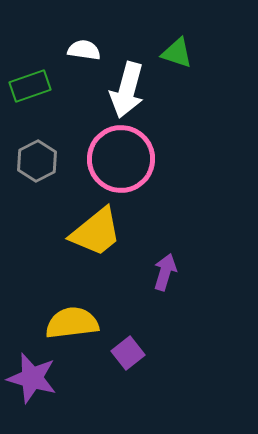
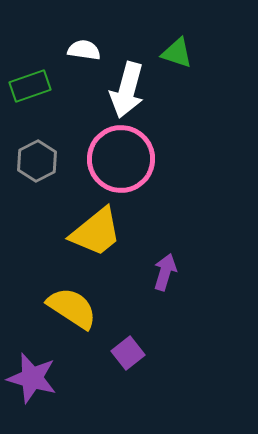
yellow semicircle: moved 15 px up; rotated 40 degrees clockwise
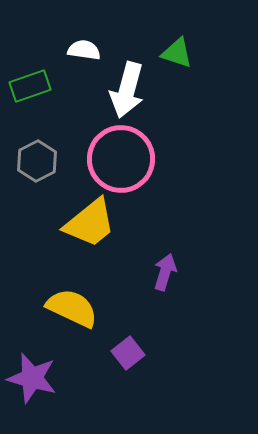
yellow trapezoid: moved 6 px left, 9 px up
yellow semicircle: rotated 8 degrees counterclockwise
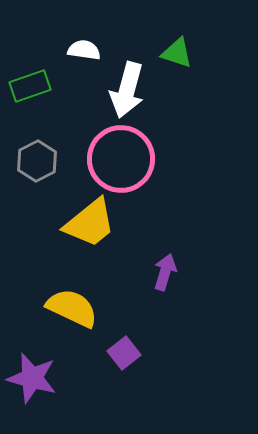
purple square: moved 4 px left
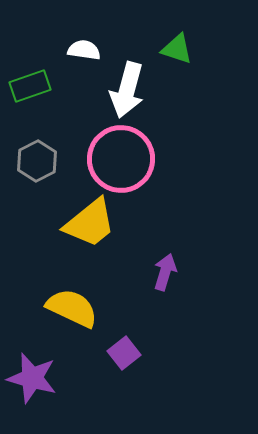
green triangle: moved 4 px up
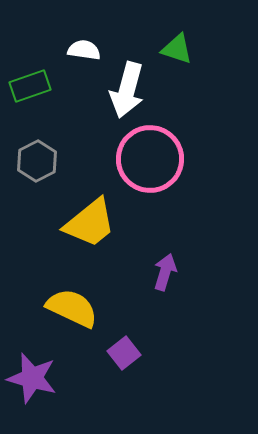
pink circle: moved 29 px right
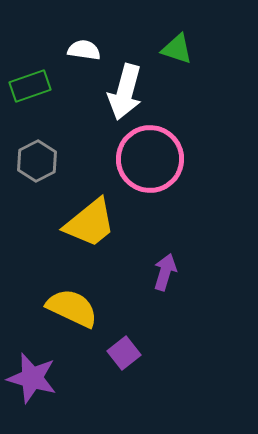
white arrow: moved 2 px left, 2 px down
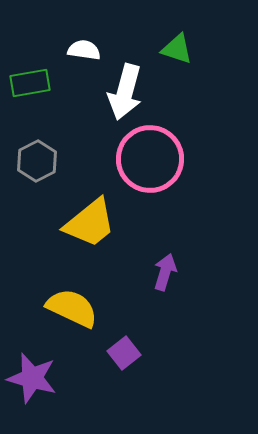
green rectangle: moved 3 px up; rotated 9 degrees clockwise
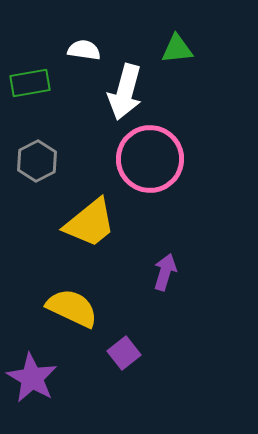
green triangle: rotated 24 degrees counterclockwise
purple star: rotated 15 degrees clockwise
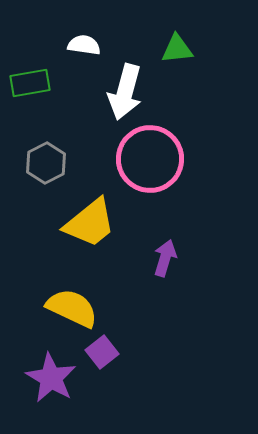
white semicircle: moved 5 px up
gray hexagon: moved 9 px right, 2 px down
purple arrow: moved 14 px up
purple square: moved 22 px left, 1 px up
purple star: moved 19 px right
